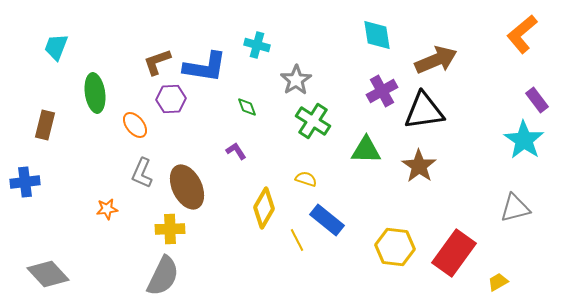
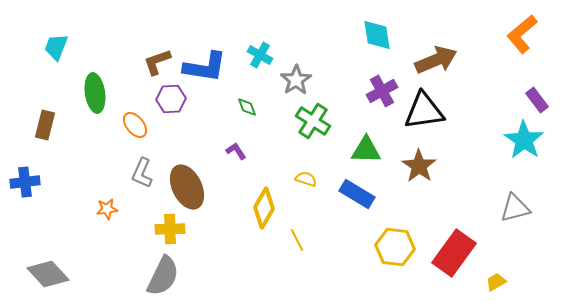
cyan cross: moved 3 px right, 10 px down; rotated 15 degrees clockwise
blue rectangle: moved 30 px right, 26 px up; rotated 8 degrees counterclockwise
yellow trapezoid: moved 2 px left
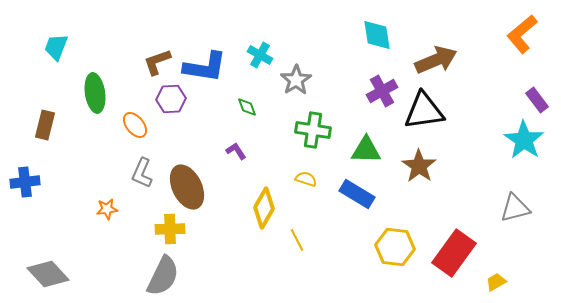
green cross: moved 9 px down; rotated 24 degrees counterclockwise
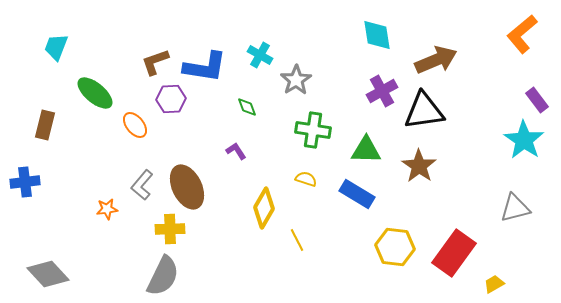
brown L-shape: moved 2 px left
green ellipse: rotated 42 degrees counterclockwise
gray L-shape: moved 12 px down; rotated 16 degrees clockwise
yellow trapezoid: moved 2 px left, 2 px down
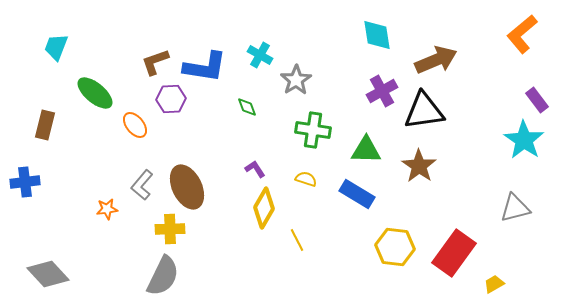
purple L-shape: moved 19 px right, 18 px down
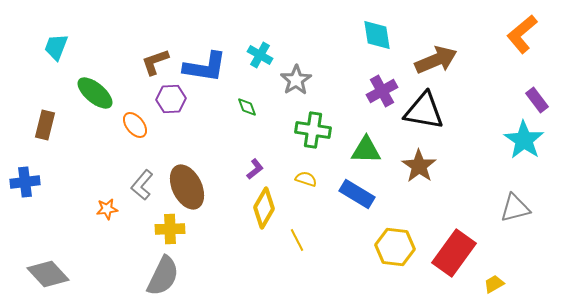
black triangle: rotated 18 degrees clockwise
purple L-shape: rotated 85 degrees clockwise
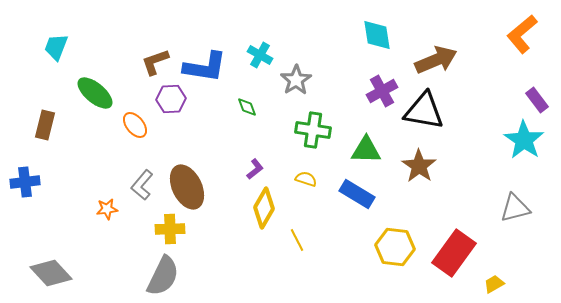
gray diamond: moved 3 px right, 1 px up
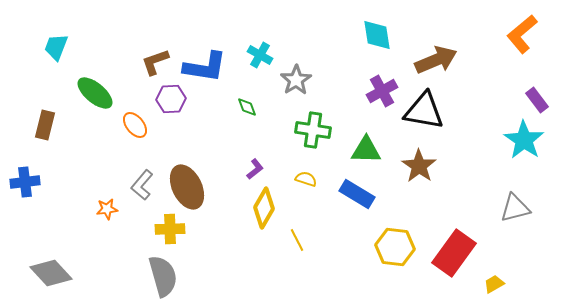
gray semicircle: rotated 42 degrees counterclockwise
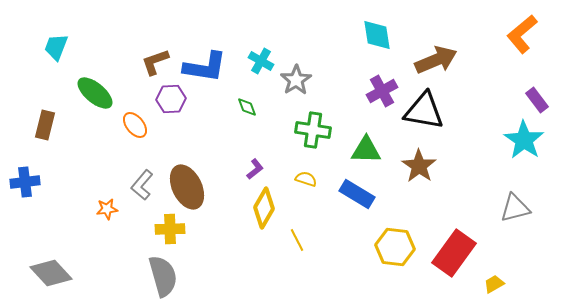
cyan cross: moved 1 px right, 6 px down
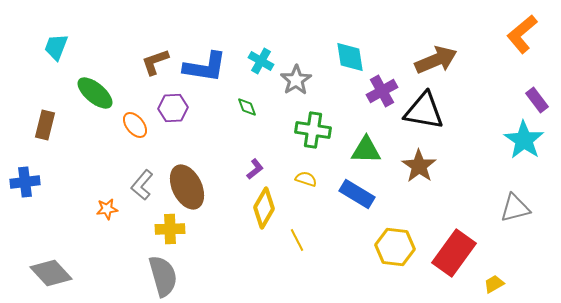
cyan diamond: moved 27 px left, 22 px down
purple hexagon: moved 2 px right, 9 px down
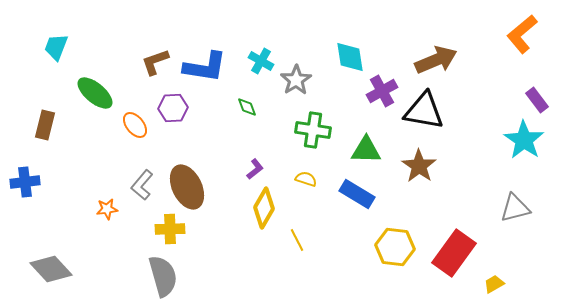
gray diamond: moved 4 px up
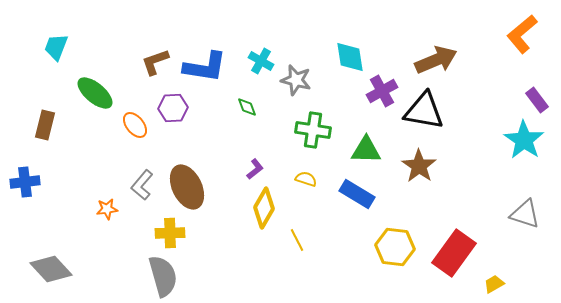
gray star: rotated 24 degrees counterclockwise
gray triangle: moved 10 px right, 6 px down; rotated 32 degrees clockwise
yellow cross: moved 4 px down
